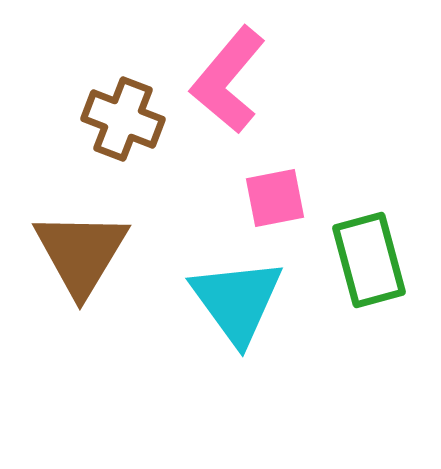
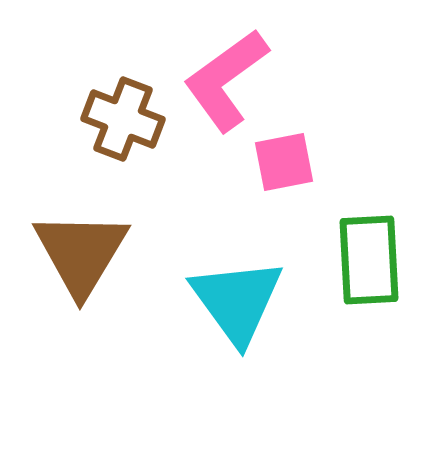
pink L-shape: moved 2 px left; rotated 14 degrees clockwise
pink square: moved 9 px right, 36 px up
green rectangle: rotated 12 degrees clockwise
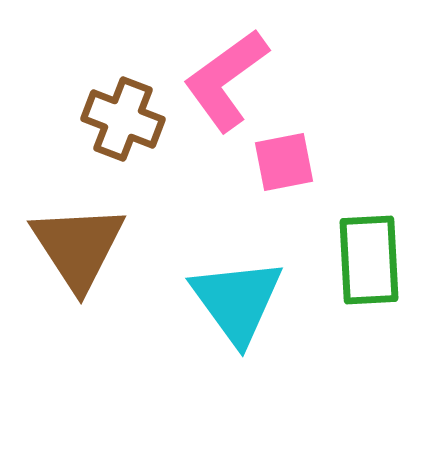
brown triangle: moved 3 px left, 6 px up; rotated 4 degrees counterclockwise
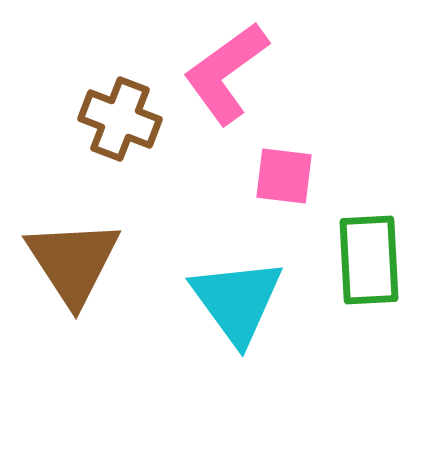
pink L-shape: moved 7 px up
brown cross: moved 3 px left
pink square: moved 14 px down; rotated 18 degrees clockwise
brown triangle: moved 5 px left, 15 px down
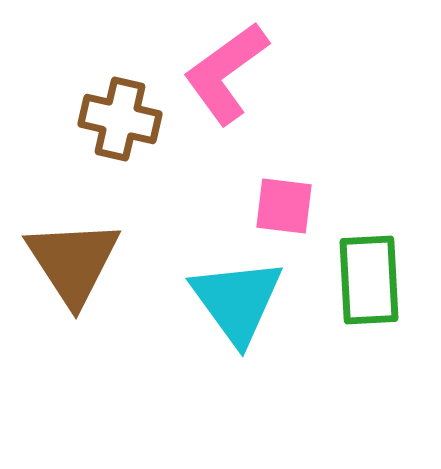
brown cross: rotated 8 degrees counterclockwise
pink square: moved 30 px down
green rectangle: moved 20 px down
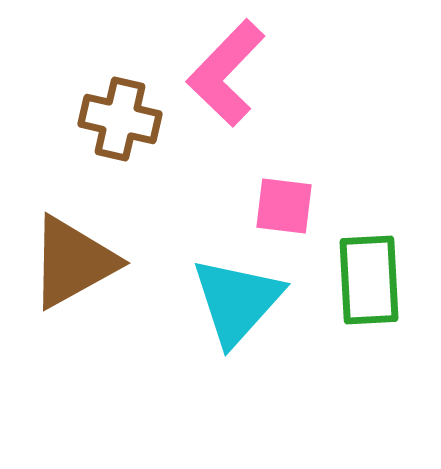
pink L-shape: rotated 10 degrees counterclockwise
brown triangle: rotated 34 degrees clockwise
cyan triangle: rotated 18 degrees clockwise
